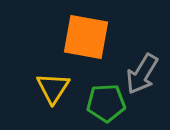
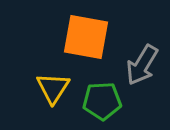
gray arrow: moved 9 px up
green pentagon: moved 4 px left, 2 px up
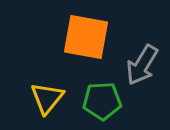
yellow triangle: moved 6 px left, 10 px down; rotated 6 degrees clockwise
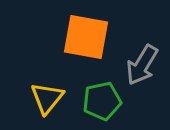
green pentagon: rotated 9 degrees counterclockwise
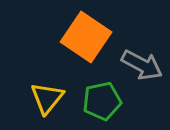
orange square: rotated 24 degrees clockwise
gray arrow: rotated 93 degrees counterclockwise
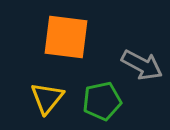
orange square: moved 20 px left; rotated 27 degrees counterclockwise
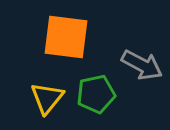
green pentagon: moved 6 px left, 7 px up
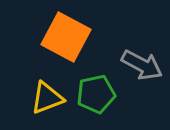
orange square: rotated 21 degrees clockwise
yellow triangle: rotated 30 degrees clockwise
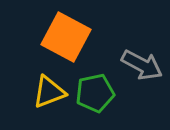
green pentagon: moved 1 px left, 1 px up
yellow triangle: moved 2 px right, 6 px up
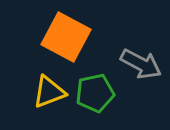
gray arrow: moved 1 px left, 1 px up
